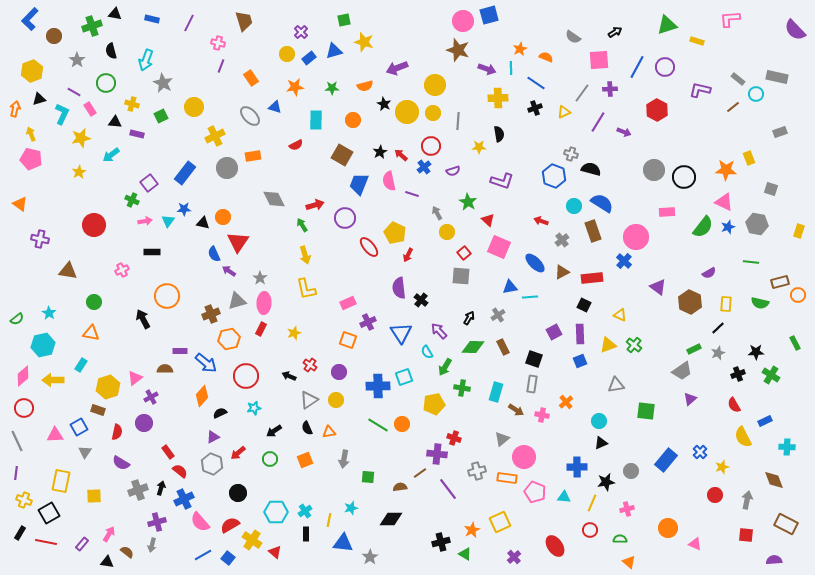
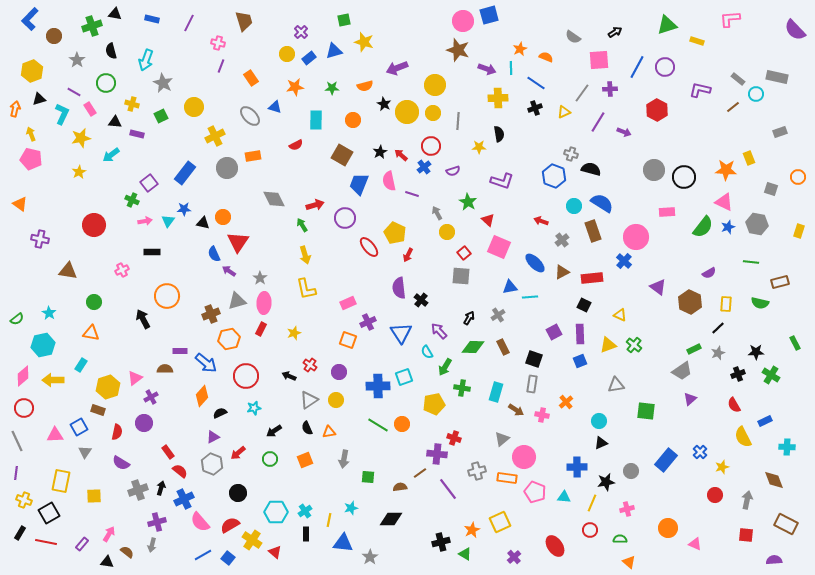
orange circle at (798, 295): moved 118 px up
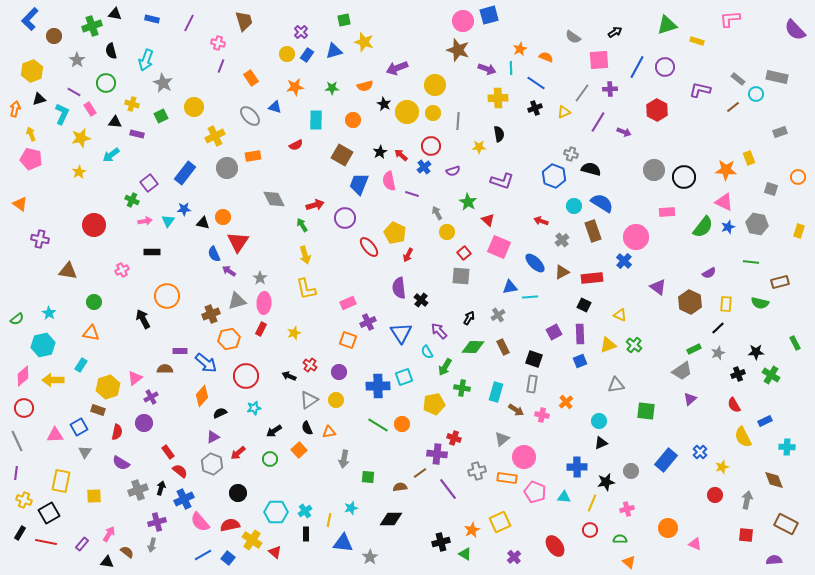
blue rectangle at (309, 58): moved 2 px left, 3 px up; rotated 16 degrees counterclockwise
orange square at (305, 460): moved 6 px left, 10 px up; rotated 21 degrees counterclockwise
red semicircle at (230, 525): rotated 18 degrees clockwise
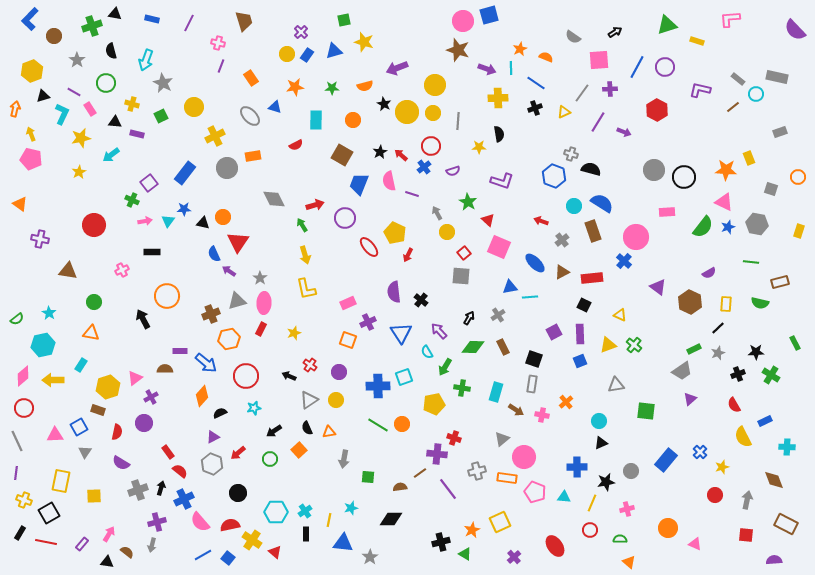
black triangle at (39, 99): moved 4 px right, 3 px up
purple semicircle at (399, 288): moved 5 px left, 4 px down
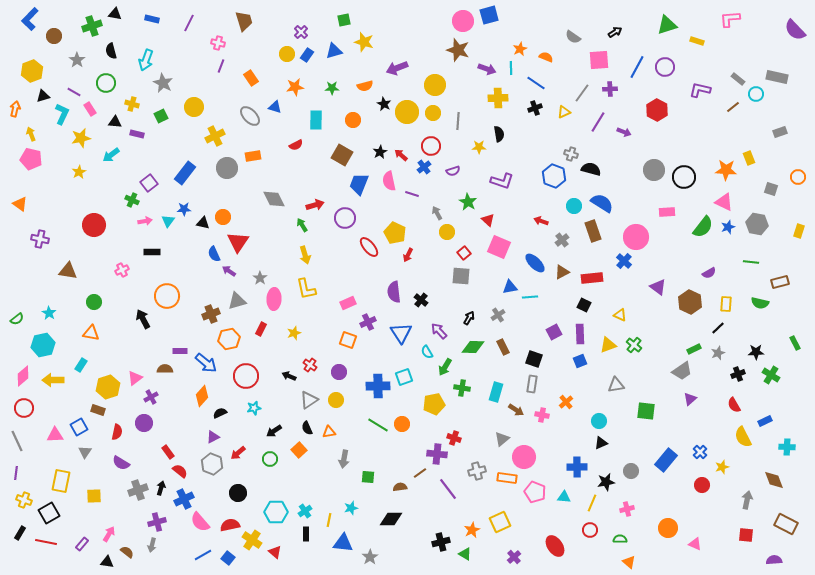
pink ellipse at (264, 303): moved 10 px right, 4 px up
red circle at (715, 495): moved 13 px left, 10 px up
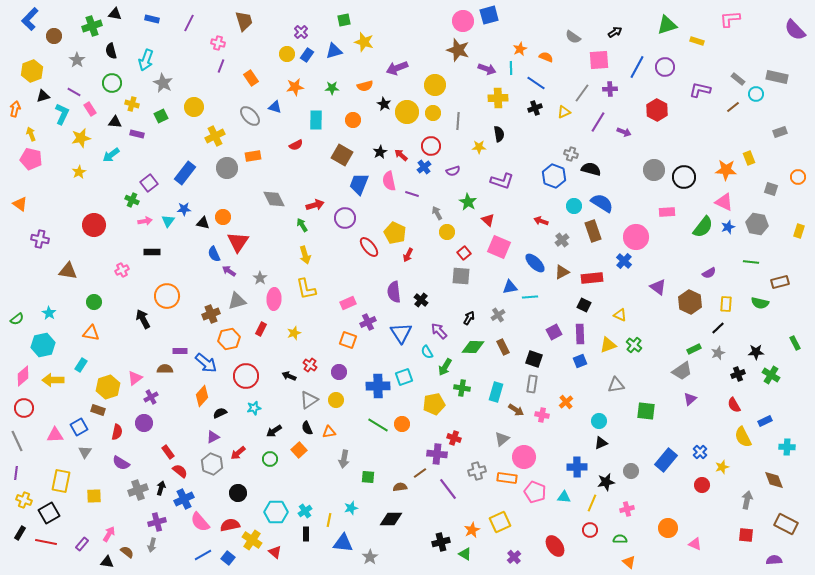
green circle at (106, 83): moved 6 px right
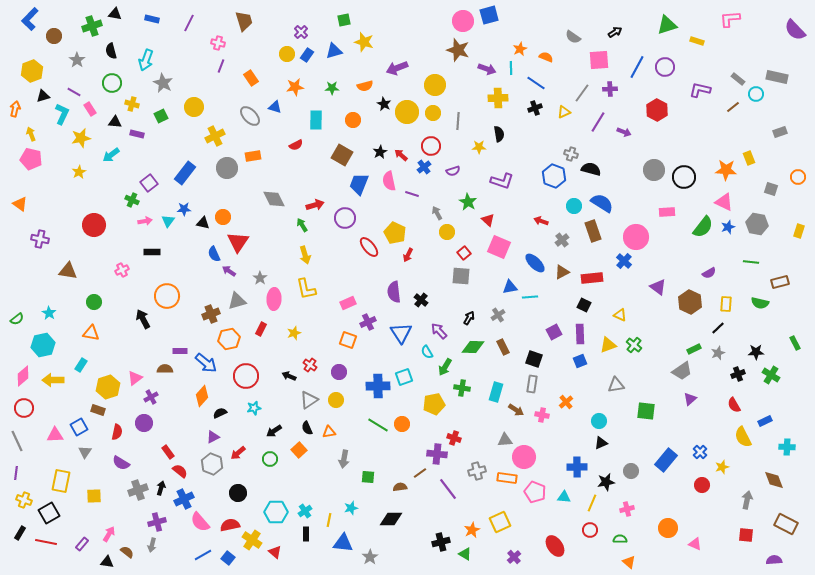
gray triangle at (502, 439): moved 3 px right, 1 px down; rotated 35 degrees clockwise
